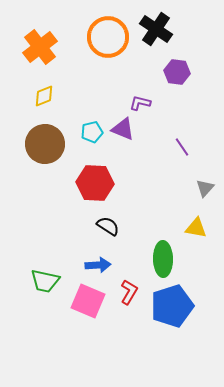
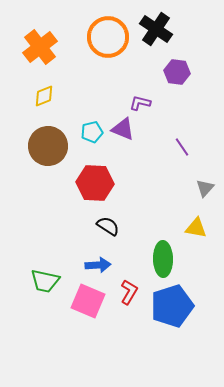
brown circle: moved 3 px right, 2 px down
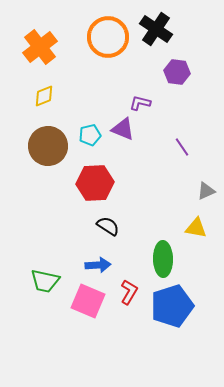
cyan pentagon: moved 2 px left, 3 px down
red hexagon: rotated 6 degrees counterclockwise
gray triangle: moved 1 px right, 3 px down; rotated 24 degrees clockwise
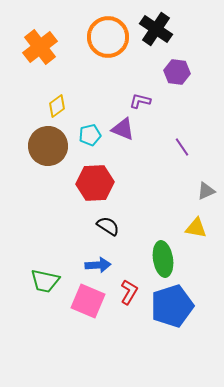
yellow diamond: moved 13 px right, 10 px down; rotated 15 degrees counterclockwise
purple L-shape: moved 2 px up
green ellipse: rotated 8 degrees counterclockwise
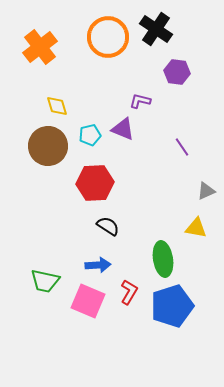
yellow diamond: rotated 70 degrees counterclockwise
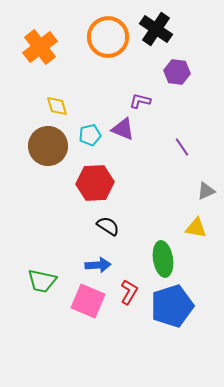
green trapezoid: moved 3 px left
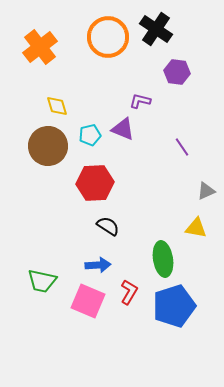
blue pentagon: moved 2 px right
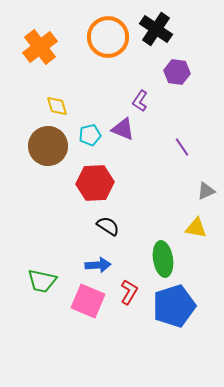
purple L-shape: rotated 70 degrees counterclockwise
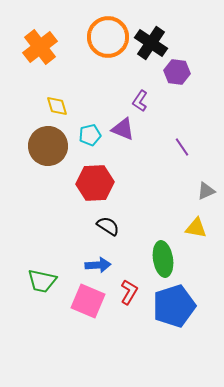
black cross: moved 5 px left, 14 px down
